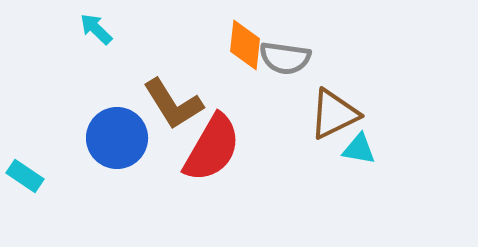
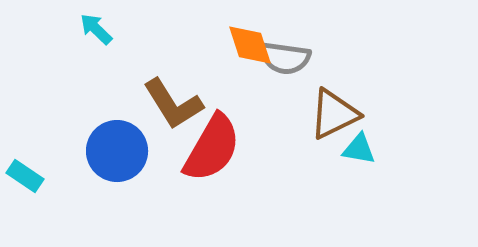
orange diamond: moved 5 px right; rotated 24 degrees counterclockwise
blue circle: moved 13 px down
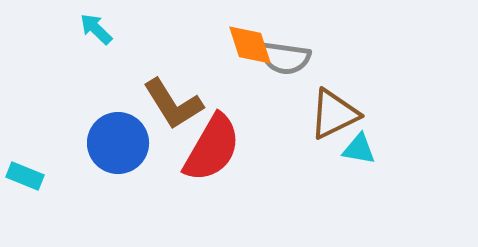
blue circle: moved 1 px right, 8 px up
cyan rectangle: rotated 12 degrees counterclockwise
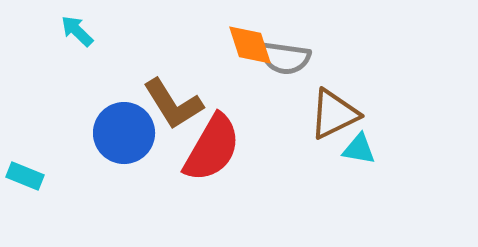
cyan arrow: moved 19 px left, 2 px down
blue circle: moved 6 px right, 10 px up
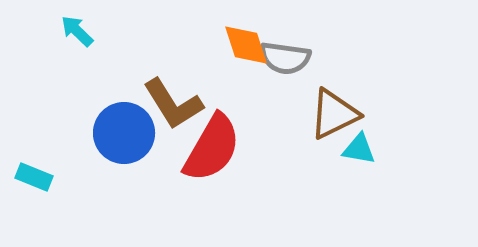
orange diamond: moved 4 px left
cyan rectangle: moved 9 px right, 1 px down
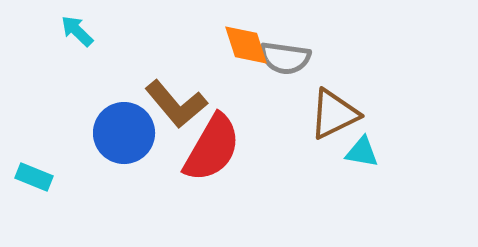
brown L-shape: moved 3 px right; rotated 8 degrees counterclockwise
cyan triangle: moved 3 px right, 3 px down
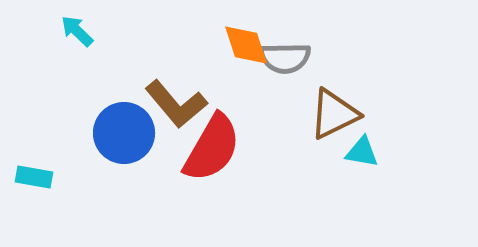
gray semicircle: rotated 9 degrees counterclockwise
cyan rectangle: rotated 12 degrees counterclockwise
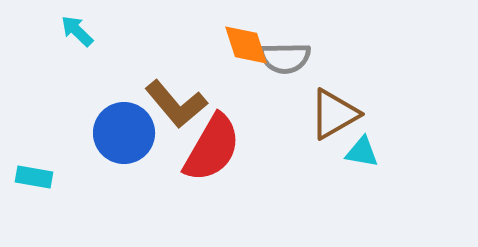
brown triangle: rotated 4 degrees counterclockwise
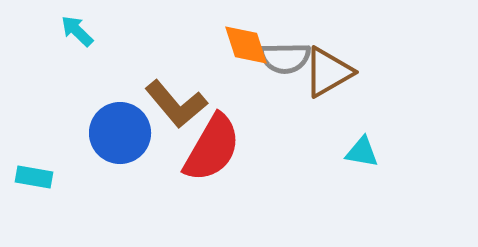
brown triangle: moved 6 px left, 42 px up
blue circle: moved 4 px left
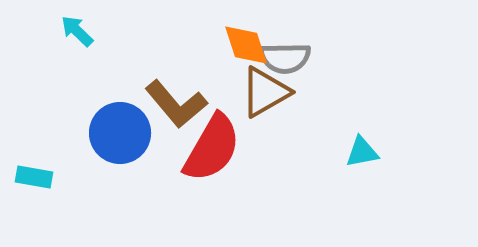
brown triangle: moved 63 px left, 20 px down
cyan triangle: rotated 21 degrees counterclockwise
